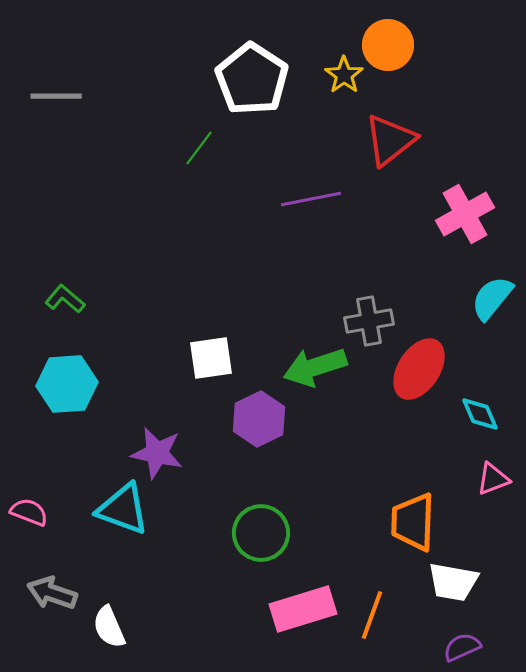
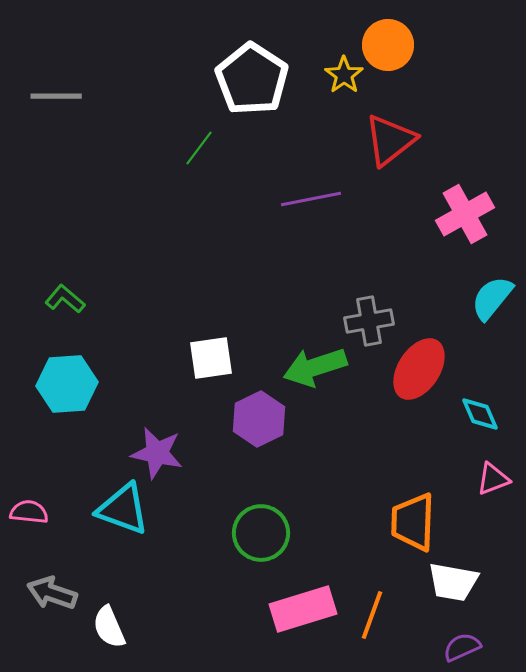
pink semicircle: rotated 15 degrees counterclockwise
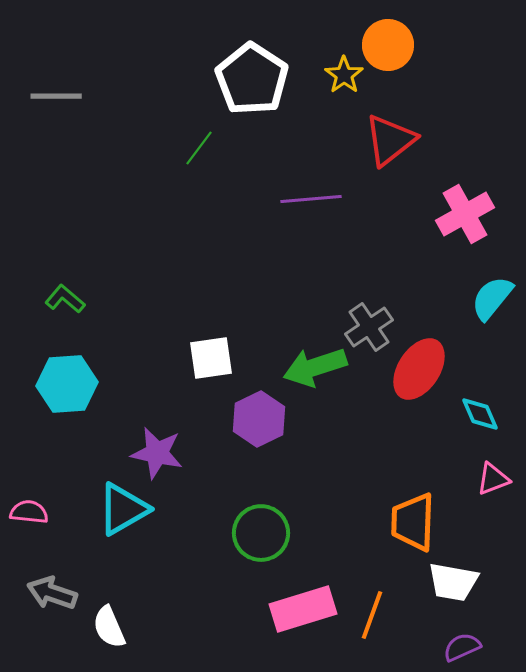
purple line: rotated 6 degrees clockwise
gray cross: moved 6 px down; rotated 24 degrees counterclockwise
cyan triangle: rotated 50 degrees counterclockwise
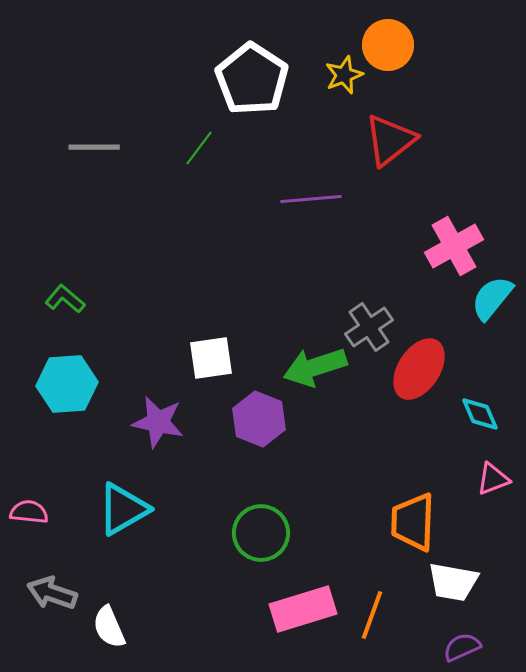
yellow star: rotated 15 degrees clockwise
gray line: moved 38 px right, 51 px down
pink cross: moved 11 px left, 32 px down
purple hexagon: rotated 12 degrees counterclockwise
purple star: moved 1 px right, 31 px up
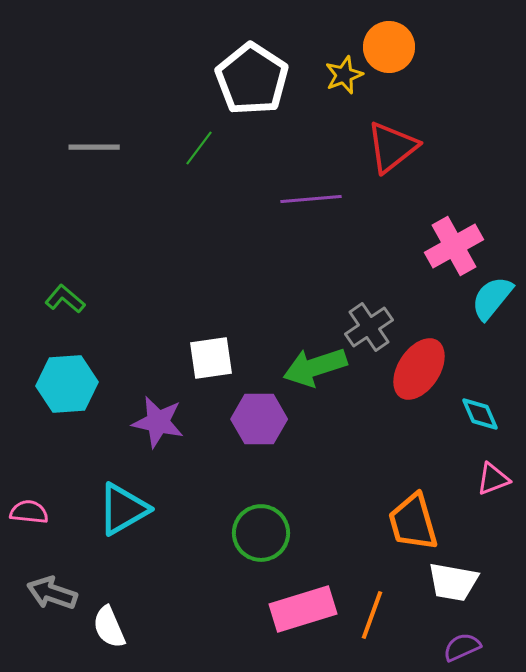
orange circle: moved 1 px right, 2 px down
red triangle: moved 2 px right, 7 px down
purple hexagon: rotated 22 degrees counterclockwise
orange trapezoid: rotated 18 degrees counterclockwise
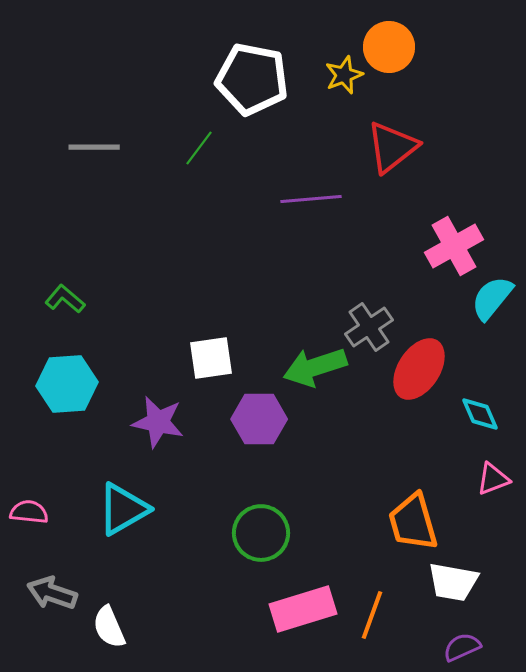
white pentagon: rotated 22 degrees counterclockwise
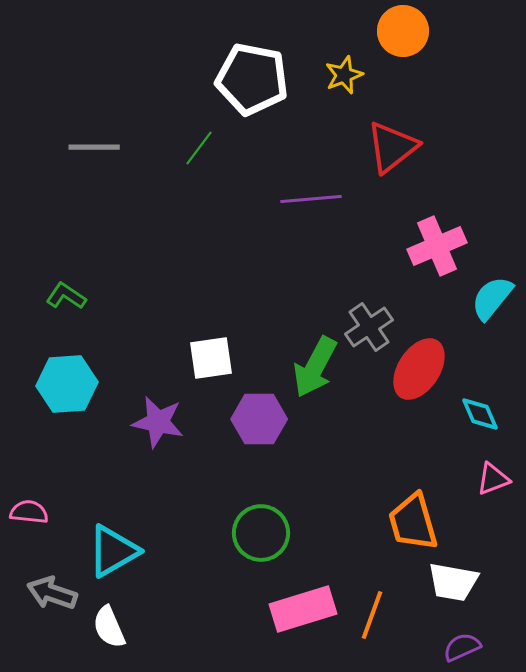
orange circle: moved 14 px right, 16 px up
pink cross: moved 17 px left; rotated 6 degrees clockwise
green L-shape: moved 1 px right, 3 px up; rotated 6 degrees counterclockwise
green arrow: rotated 44 degrees counterclockwise
cyan triangle: moved 10 px left, 42 px down
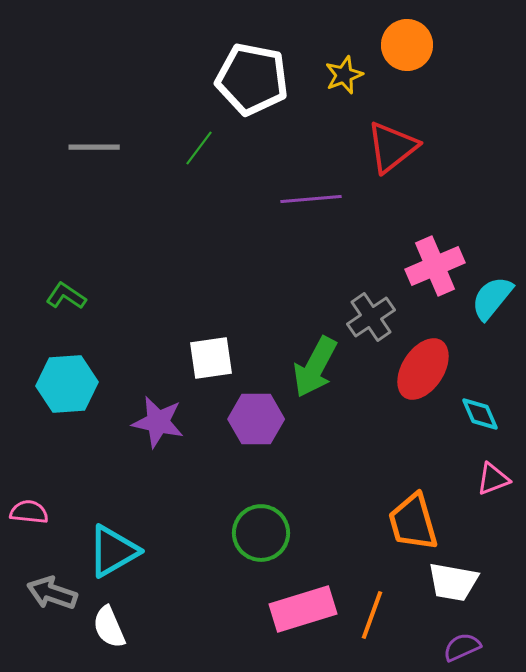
orange circle: moved 4 px right, 14 px down
pink cross: moved 2 px left, 20 px down
gray cross: moved 2 px right, 10 px up
red ellipse: moved 4 px right
purple hexagon: moved 3 px left
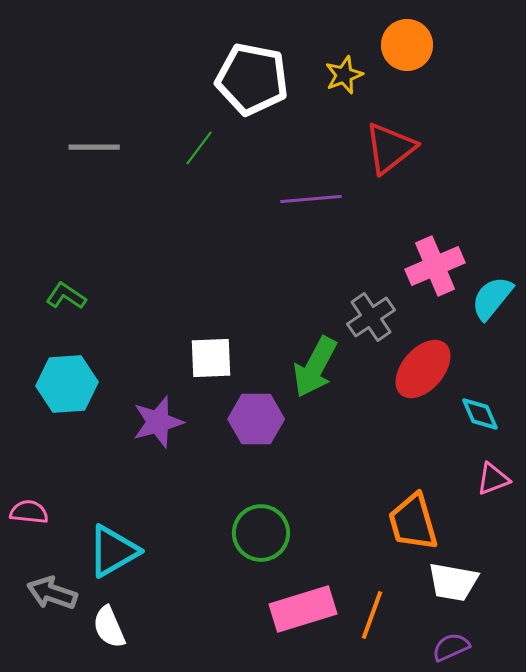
red triangle: moved 2 px left, 1 px down
white square: rotated 6 degrees clockwise
red ellipse: rotated 8 degrees clockwise
purple star: rotated 28 degrees counterclockwise
purple semicircle: moved 11 px left
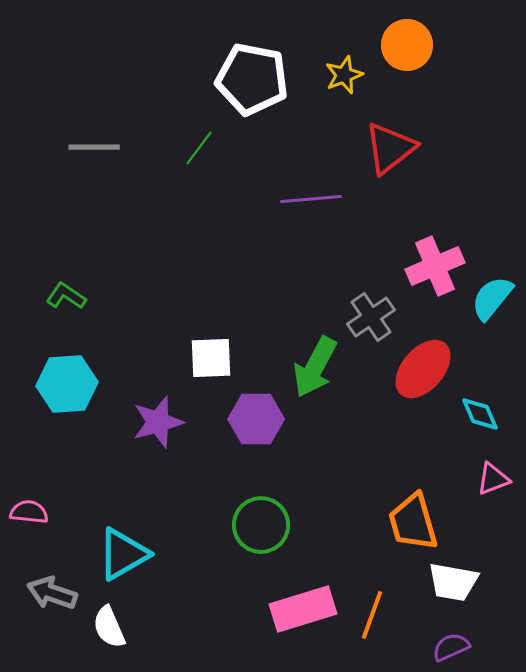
green circle: moved 8 px up
cyan triangle: moved 10 px right, 3 px down
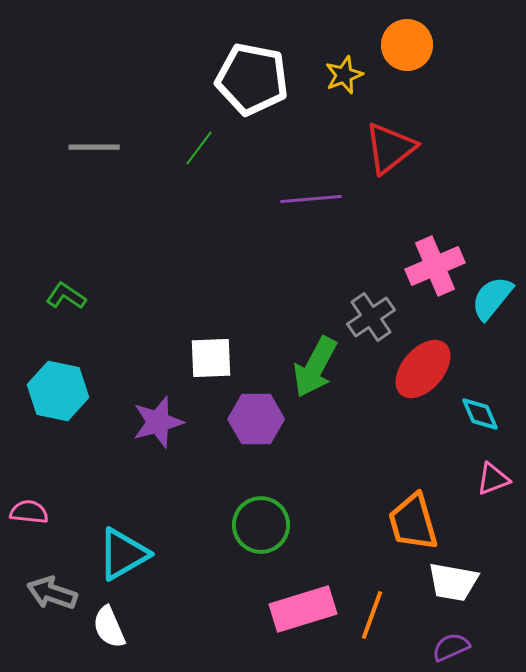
cyan hexagon: moved 9 px left, 7 px down; rotated 16 degrees clockwise
